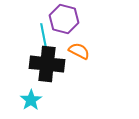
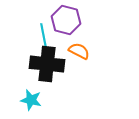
purple hexagon: moved 2 px right, 1 px down
cyan star: rotated 25 degrees counterclockwise
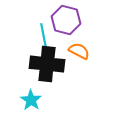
cyan star: rotated 20 degrees clockwise
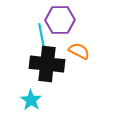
purple hexagon: moved 6 px left; rotated 16 degrees counterclockwise
cyan line: moved 2 px left
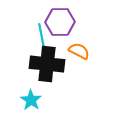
purple hexagon: moved 2 px down
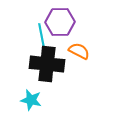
cyan star: rotated 20 degrees counterclockwise
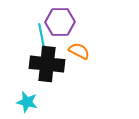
cyan star: moved 4 px left, 2 px down
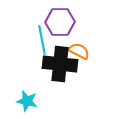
cyan line: moved 2 px down
black cross: moved 13 px right
cyan star: moved 1 px up
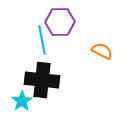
orange semicircle: moved 23 px right
black cross: moved 18 px left, 16 px down
cyan star: moved 5 px left; rotated 25 degrees clockwise
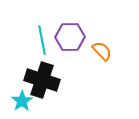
purple hexagon: moved 10 px right, 15 px down
orange semicircle: rotated 20 degrees clockwise
black cross: rotated 12 degrees clockwise
